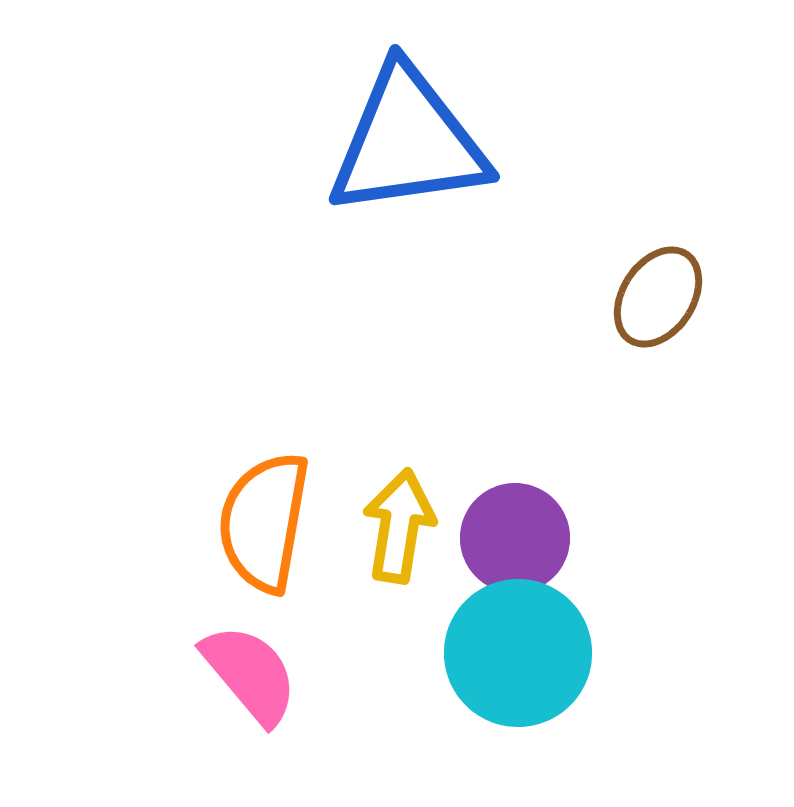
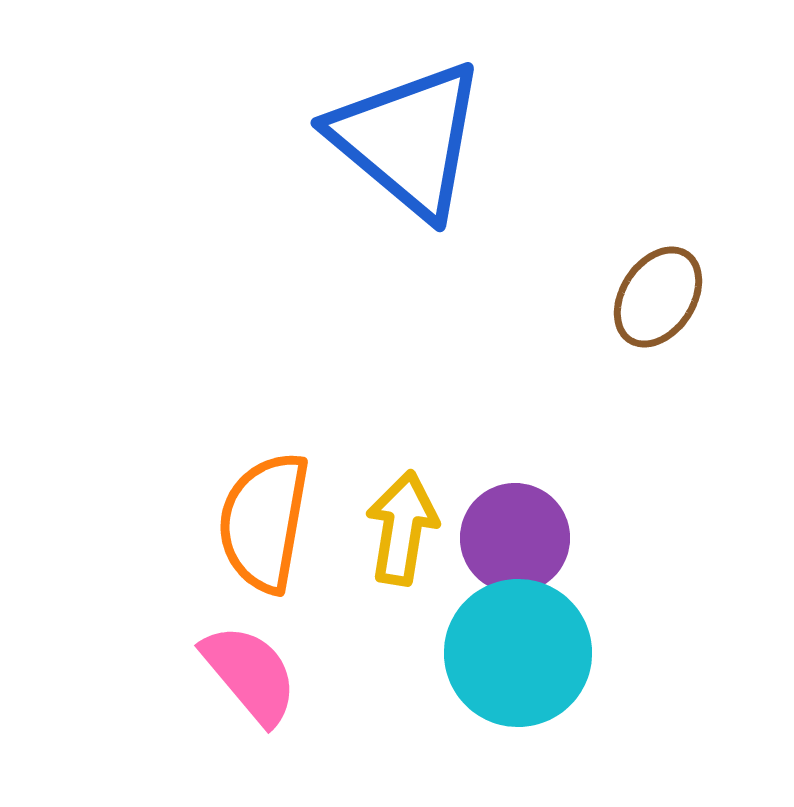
blue triangle: moved 3 px up; rotated 48 degrees clockwise
yellow arrow: moved 3 px right, 2 px down
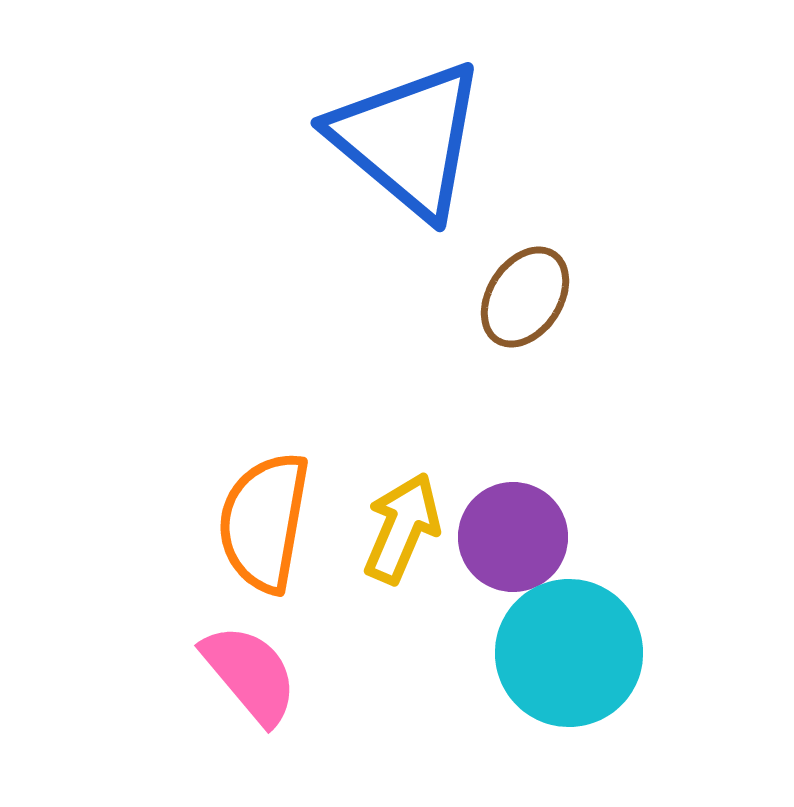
brown ellipse: moved 133 px left
yellow arrow: rotated 14 degrees clockwise
purple circle: moved 2 px left, 1 px up
cyan circle: moved 51 px right
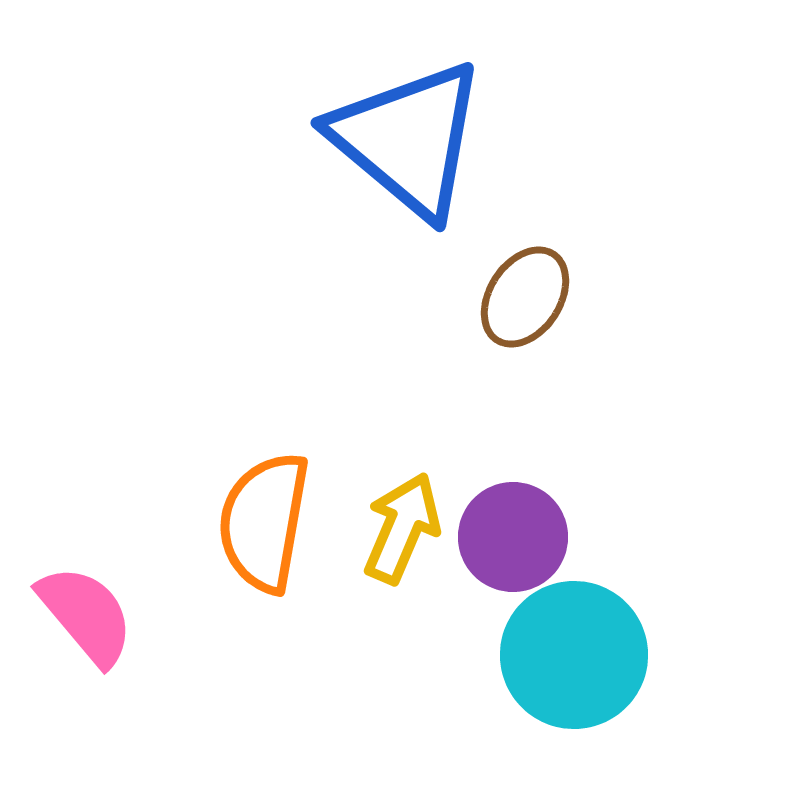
cyan circle: moved 5 px right, 2 px down
pink semicircle: moved 164 px left, 59 px up
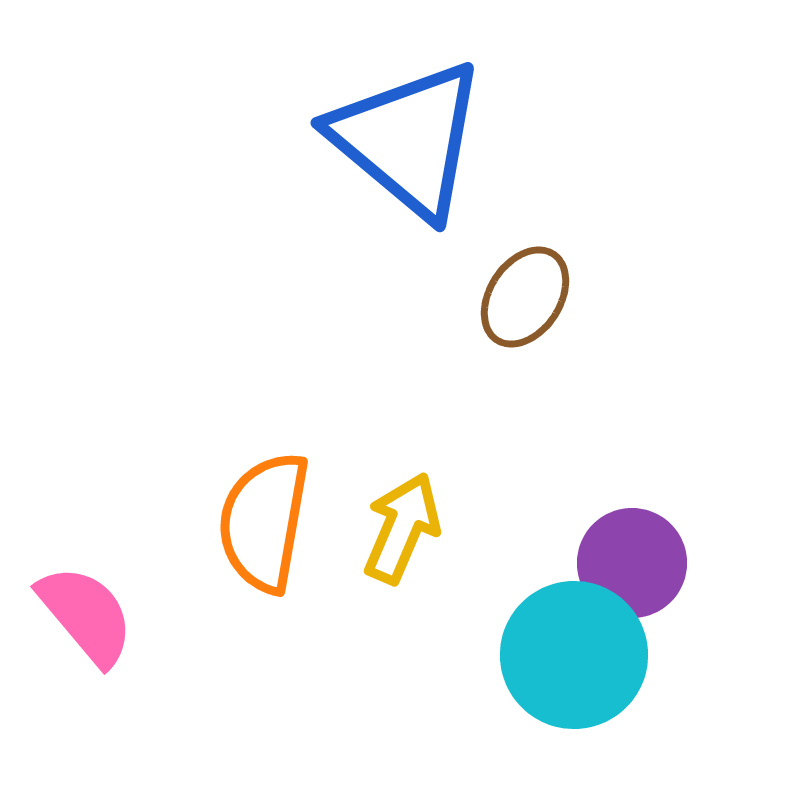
purple circle: moved 119 px right, 26 px down
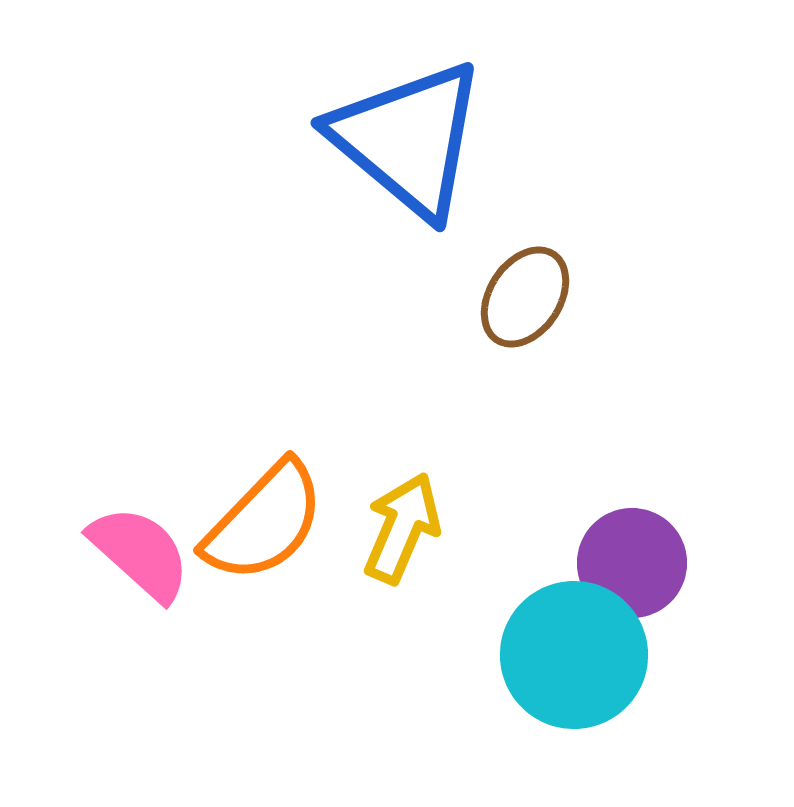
orange semicircle: rotated 146 degrees counterclockwise
pink semicircle: moved 54 px right, 62 px up; rotated 8 degrees counterclockwise
